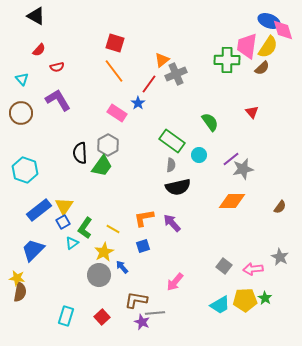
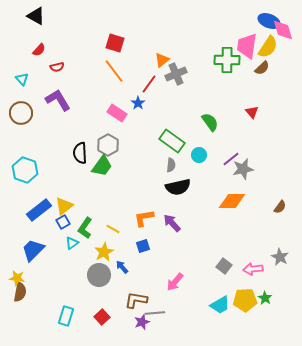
yellow triangle at (64, 206): rotated 18 degrees clockwise
purple star at (142, 322): rotated 28 degrees clockwise
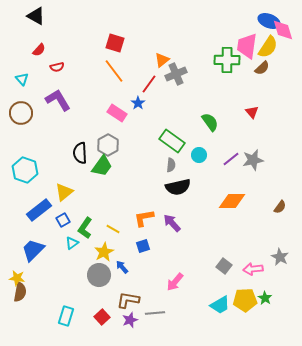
gray star at (243, 169): moved 10 px right, 9 px up
yellow triangle at (64, 206): moved 14 px up
blue square at (63, 222): moved 2 px up
brown L-shape at (136, 300): moved 8 px left
purple star at (142, 322): moved 12 px left, 2 px up
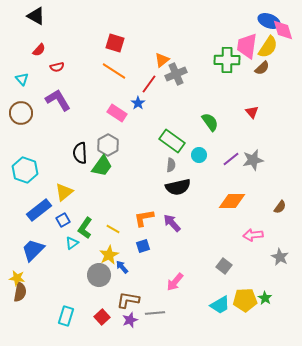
orange line at (114, 71): rotated 20 degrees counterclockwise
yellow star at (104, 252): moved 5 px right, 3 px down
pink arrow at (253, 269): moved 34 px up
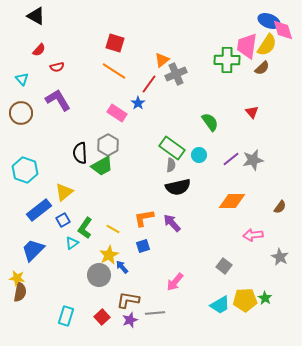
yellow semicircle at (268, 47): moved 1 px left, 2 px up
green rectangle at (172, 141): moved 7 px down
green trapezoid at (102, 166): rotated 25 degrees clockwise
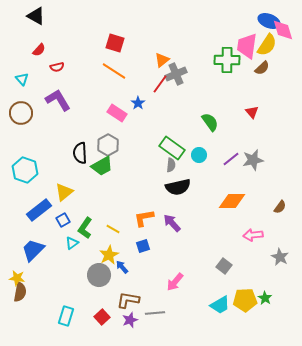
red line at (149, 84): moved 11 px right
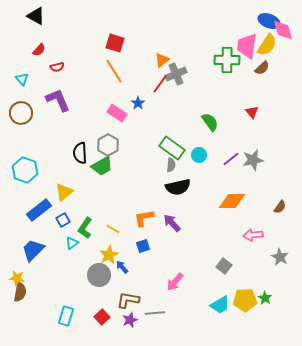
orange line at (114, 71): rotated 25 degrees clockwise
purple L-shape at (58, 100): rotated 8 degrees clockwise
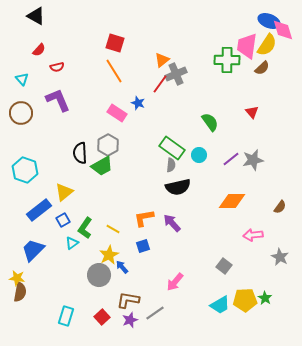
blue star at (138, 103): rotated 16 degrees counterclockwise
gray line at (155, 313): rotated 30 degrees counterclockwise
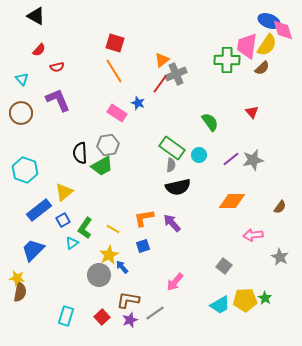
gray hexagon at (108, 145): rotated 20 degrees clockwise
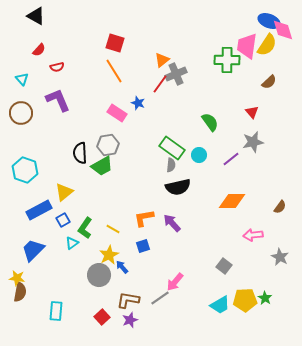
brown semicircle at (262, 68): moved 7 px right, 14 px down
gray star at (253, 160): moved 18 px up
blue rectangle at (39, 210): rotated 10 degrees clockwise
gray line at (155, 313): moved 5 px right, 15 px up
cyan rectangle at (66, 316): moved 10 px left, 5 px up; rotated 12 degrees counterclockwise
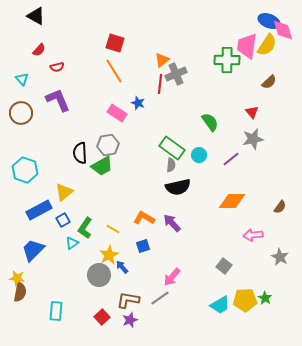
red line at (160, 84): rotated 30 degrees counterclockwise
gray star at (253, 142): moved 3 px up
orange L-shape at (144, 218): rotated 40 degrees clockwise
pink arrow at (175, 282): moved 3 px left, 5 px up
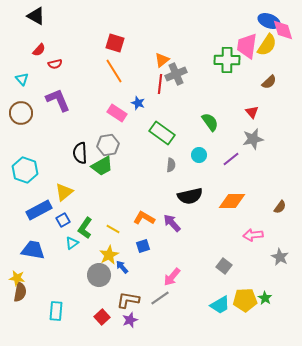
red semicircle at (57, 67): moved 2 px left, 3 px up
green rectangle at (172, 148): moved 10 px left, 15 px up
black semicircle at (178, 187): moved 12 px right, 9 px down
blue trapezoid at (33, 250): rotated 55 degrees clockwise
